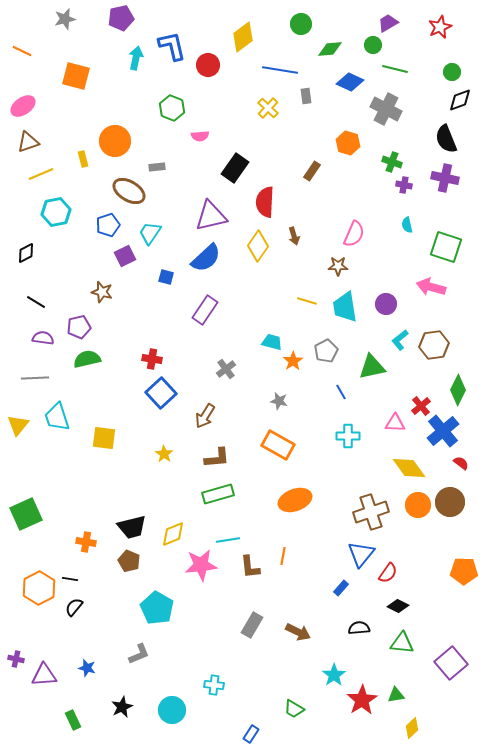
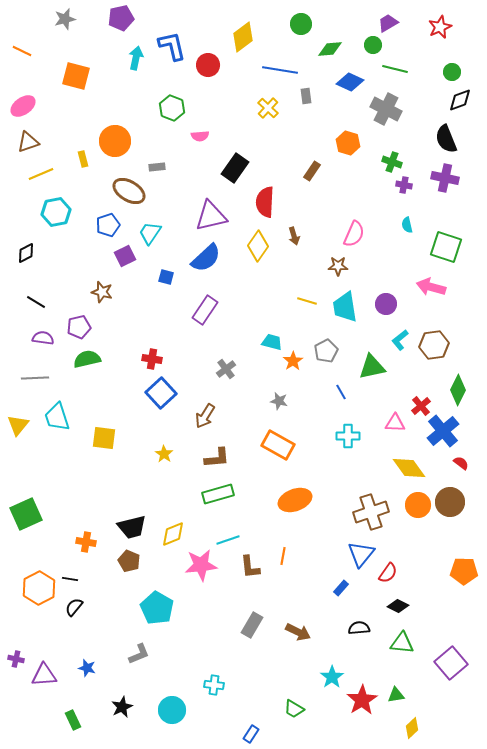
cyan line at (228, 540): rotated 10 degrees counterclockwise
cyan star at (334, 675): moved 2 px left, 2 px down
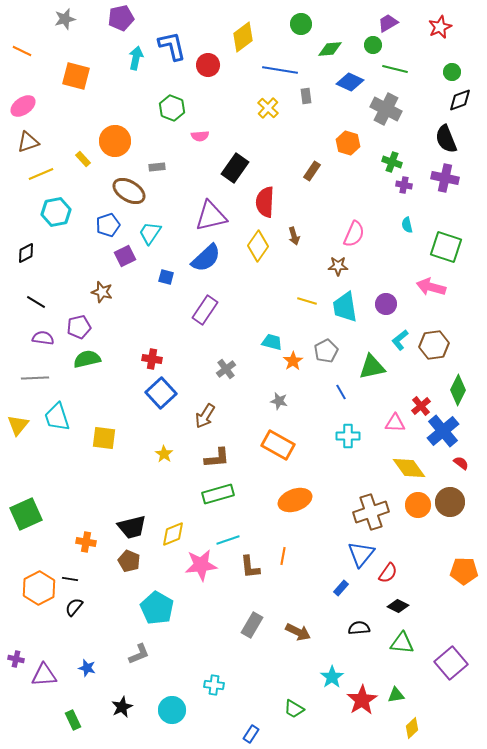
yellow rectangle at (83, 159): rotated 28 degrees counterclockwise
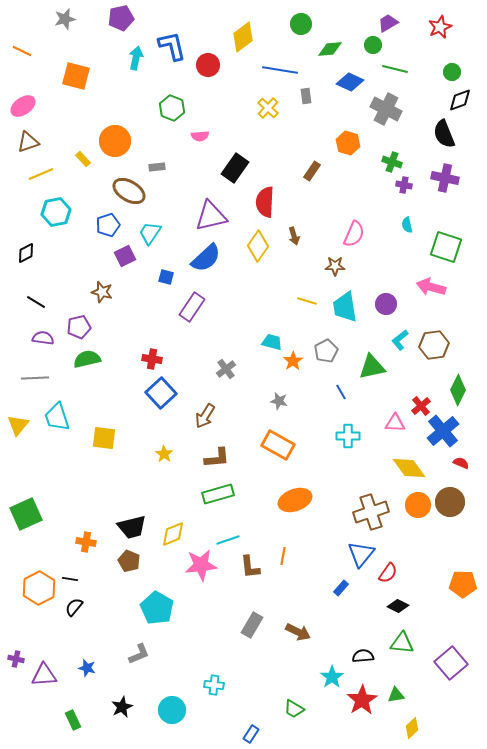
black semicircle at (446, 139): moved 2 px left, 5 px up
brown star at (338, 266): moved 3 px left
purple rectangle at (205, 310): moved 13 px left, 3 px up
red semicircle at (461, 463): rotated 14 degrees counterclockwise
orange pentagon at (464, 571): moved 1 px left, 13 px down
black semicircle at (359, 628): moved 4 px right, 28 px down
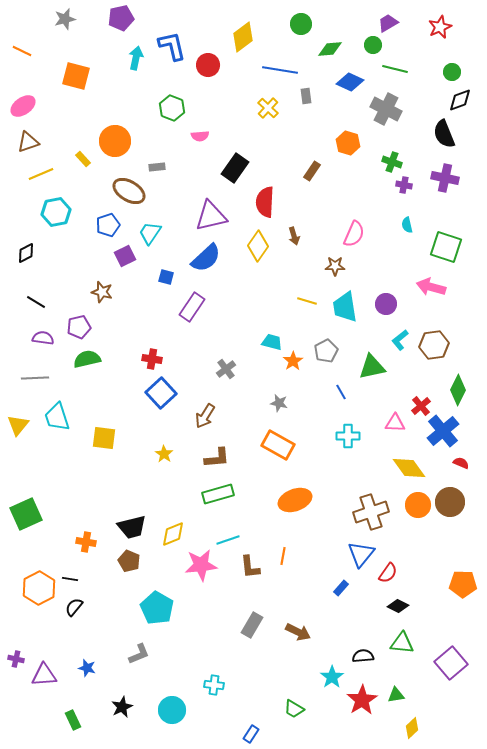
gray star at (279, 401): moved 2 px down
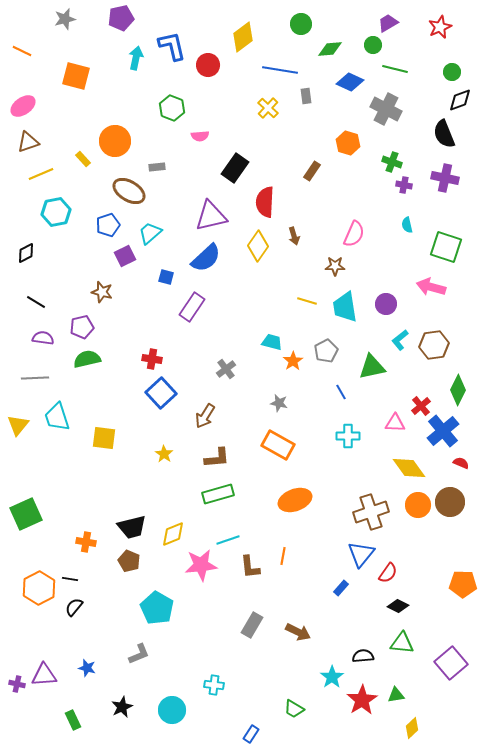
cyan trapezoid at (150, 233): rotated 15 degrees clockwise
purple pentagon at (79, 327): moved 3 px right
purple cross at (16, 659): moved 1 px right, 25 px down
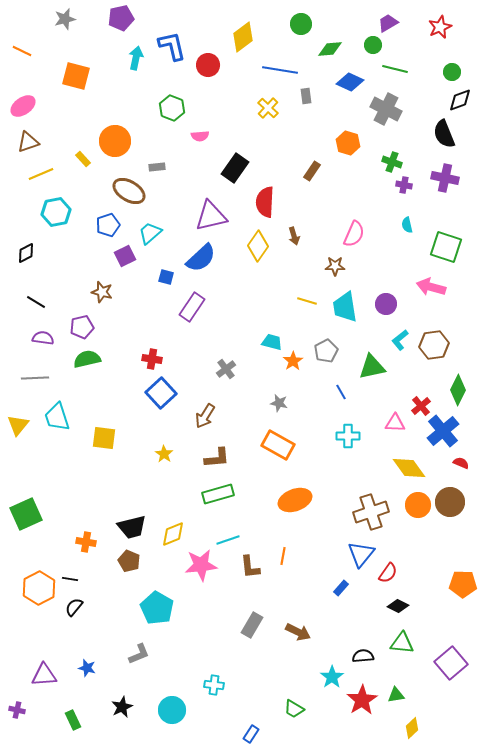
blue semicircle at (206, 258): moved 5 px left
purple cross at (17, 684): moved 26 px down
